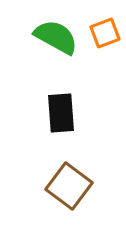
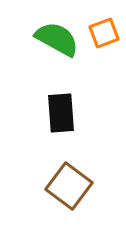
orange square: moved 1 px left
green semicircle: moved 1 px right, 2 px down
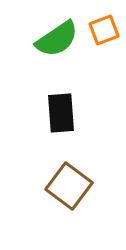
orange square: moved 3 px up
green semicircle: rotated 117 degrees clockwise
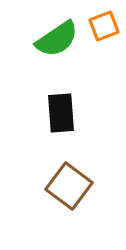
orange square: moved 4 px up
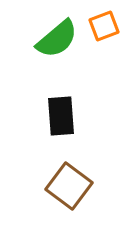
green semicircle: rotated 6 degrees counterclockwise
black rectangle: moved 3 px down
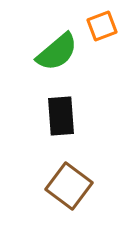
orange square: moved 2 px left
green semicircle: moved 13 px down
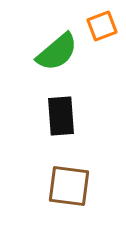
brown square: rotated 30 degrees counterclockwise
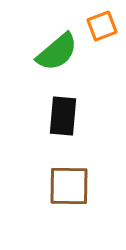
black rectangle: moved 2 px right; rotated 9 degrees clockwise
brown square: rotated 6 degrees counterclockwise
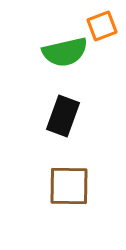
green semicircle: moved 8 px right; rotated 27 degrees clockwise
black rectangle: rotated 15 degrees clockwise
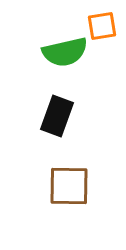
orange square: rotated 12 degrees clockwise
black rectangle: moved 6 px left
